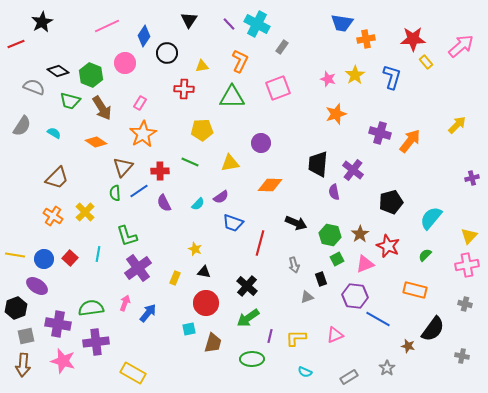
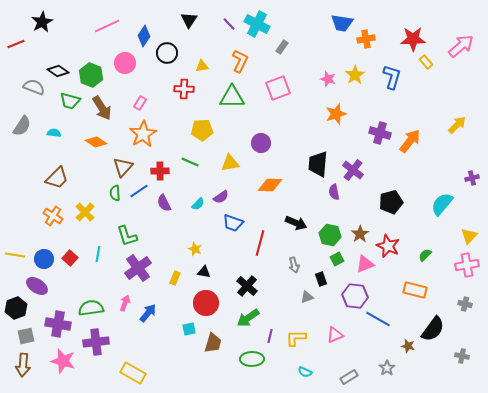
cyan semicircle at (54, 133): rotated 24 degrees counterclockwise
cyan semicircle at (431, 218): moved 11 px right, 14 px up
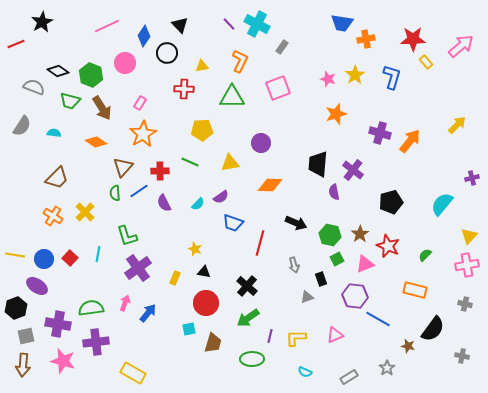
black triangle at (189, 20): moved 9 px left, 5 px down; rotated 18 degrees counterclockwise
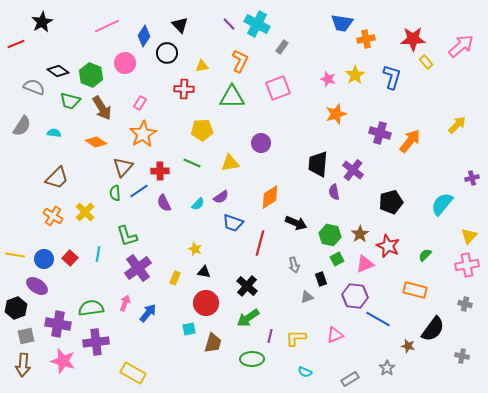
green line at (190, 162): moved 2 px right, 1 px down
orange diamond at (270, 185): moved 12 px down; rotated 35 degrees counterclockwise
gray rectangle at (349, 377): moved 1 px right, 2 px down
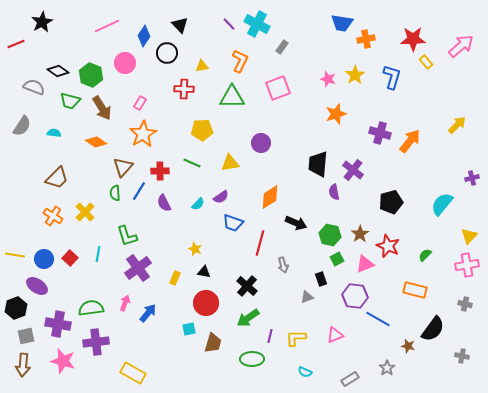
blue line at (139, 191): rotated 24 degrees counterclockwise
gray arrow at (294, 265): moved 11 px left
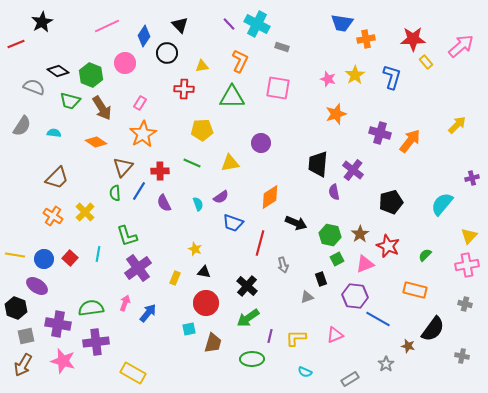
gray rectangle at (282, 47): rotated 72 degrees clockwise
pink square at (278, 88): rotated 30 degrees clockwise
cyan semicircle at (198, 204): rotated 64 degrees counterclockwise
black hexagon at (16, 308): rotated 20 degrees counterclockwise
brown arrow at (23, 365): rotated 25 degrees clockwise
gray star at (387, 368): moved 1 px left, 4 px up
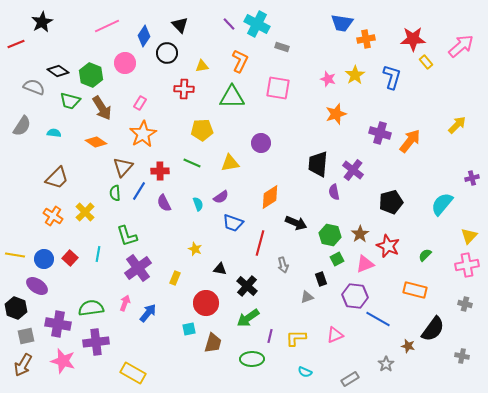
black triangle at (204, 272): moved 16 px right, 3 px up
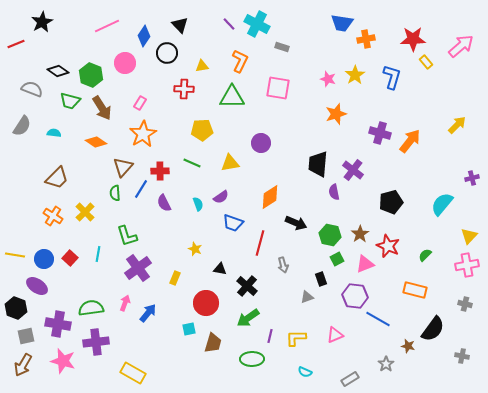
gray semicircle at (34, 87): moved 2 px left, 2 px down
blue line at (139, 191): moved 2 px right, 2 px up
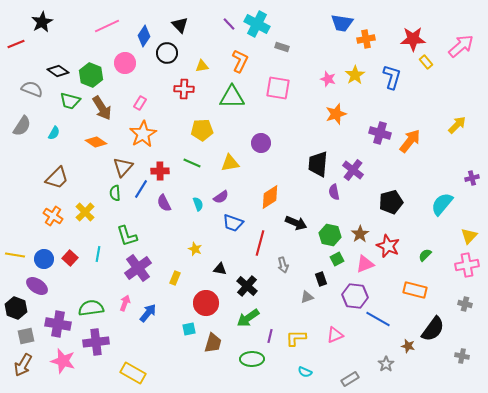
cyan semicircle at (54, 133): rotated 112 degrees clockwise
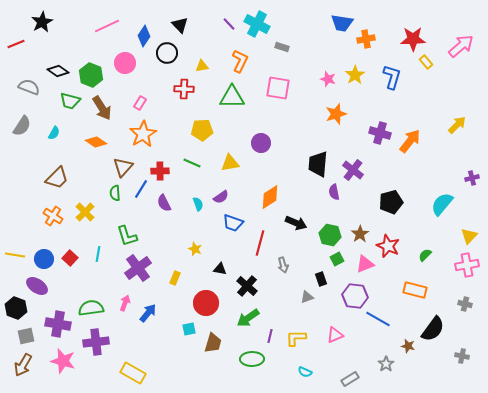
gray semicircle at (32, 89): moved 3 px left, 2 px up
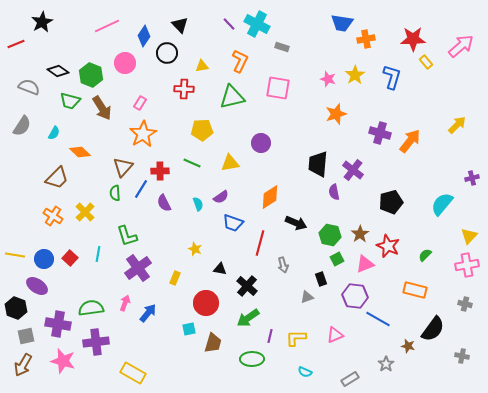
green triangle at (232, 97): rotated 12 degrees counterclockwise
orange diamond at (96, 142): moved 16 px left, 10 px down; rotated 10 degrees clockwise
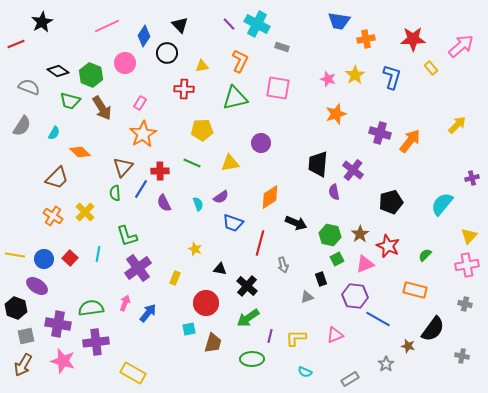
blue trapezoid at (342, 23): moved 3 px left, 2 px up
yellow rectangle at (426, 62): moved 5 px right, 6 px down
green triangle at (232, 97): moved 3 px right, 1 px down
